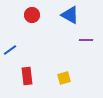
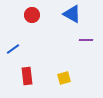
blue triangle: moved 2 px right, 1 px up
blue line: moved 3 px right, 1 px up
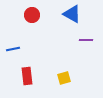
blue line: rotated 24 degrees clockwise
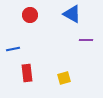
red circle: moved 2 px left
red rectangle: moved 3 px up
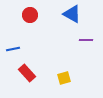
red rectangle: rotated 36 degrees counterclockwise
